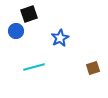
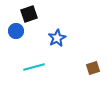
blue star: moved 3 px left
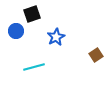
black square: moved 3 px right
blue star: moved 1 px left, 1 px up
brown square: moved 3 px right, 13 px up; rotated 16 degrees counterclockwise
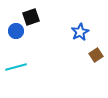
black square: moved 1 px left, 3 px down
blue star: moved 24 px right, 5 px up
cyan line: moved 18 px left
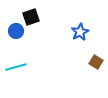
brown square: moved 7 px down; rotated 24 degrees counterclockwise
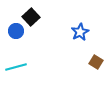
black square: rotated 24 degrees counterclockwise
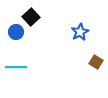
blue circle: moved 1 px down
cyan line: rotated 15 degrees clockwise
